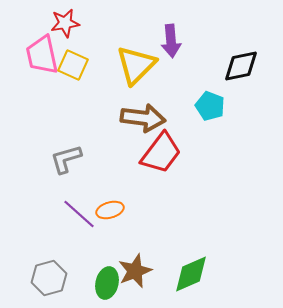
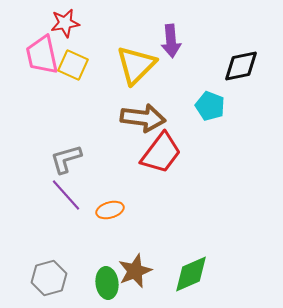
purple line: moved 13 px left, 19 px up; rotated 6 degrees clockwise
green ellipse: rotated 20 degrees counterclockwise
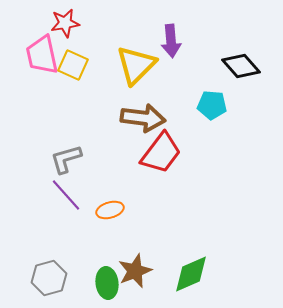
black diamond: rotated 60 degrees clockwise
cyan pentagon: moved 2 px right, 1 px up; rotated 16 degrees counterclockwise
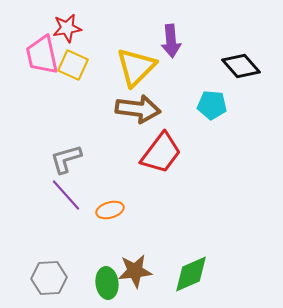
red star: moved 2 px right, 5 px down
yellow triangle: moved 2 px down
brown arrow: moved 5 px left, 9 px up
brown star: rotated 16 degrees clockwise
gray hexagon: rotated 12 degrees clockwise
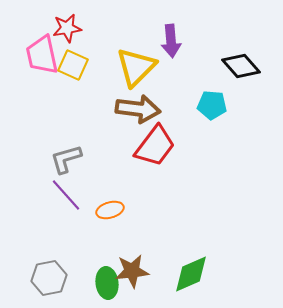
red trapezoid: moved 6 px left, 7 px up
brown star: moved 3 px left
gray hexagon: rotated 8 degrees counterclockwise
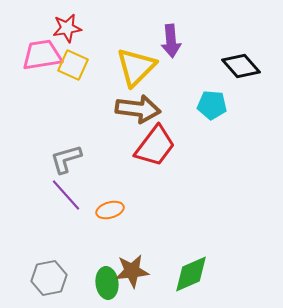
pink trapezoid: rotated 93 degrees clockwise
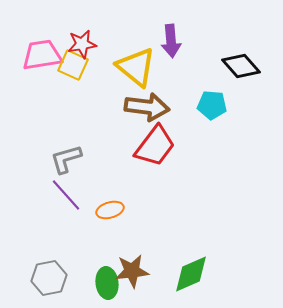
red star: moved 15 px right, 16 px down
yellow triangle: rotated 36 degrees counterclockwise
brown arrow: moved 9 px right, 2 px up
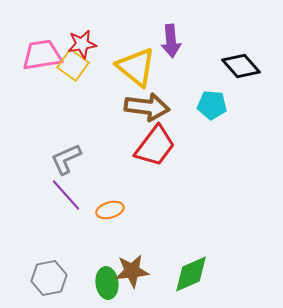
yellow square: rotated 12 degrees clockwise
gray L-shape: rotated 8 degrees counterclockwise
